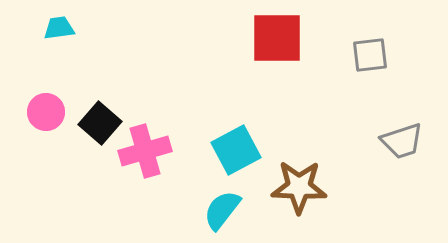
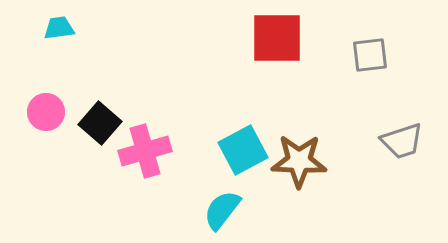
cyan square: moved 7 px right
brown star: moved 26 px up
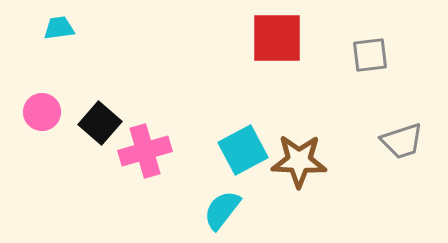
pink circle: moved 4 px left
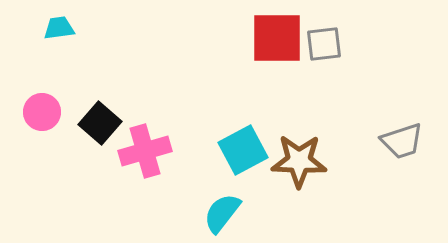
gray square: moved 46 px left, 11 px up
cyan semicircle: moved 3 px down
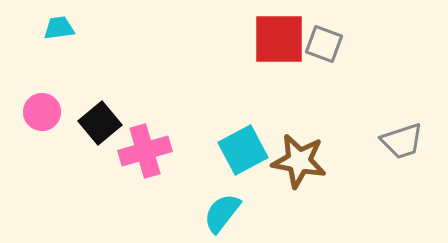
red square: moved 2 px right, 1 px down
gray square: rotated 27 degrees clockwise
black square: rotated 9 degrees clockwise
brown star: rotated 8 degrees clockwise
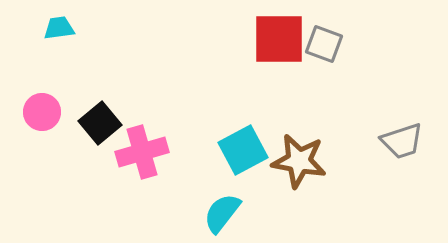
pink cross: moved 3 px left, 1 px down
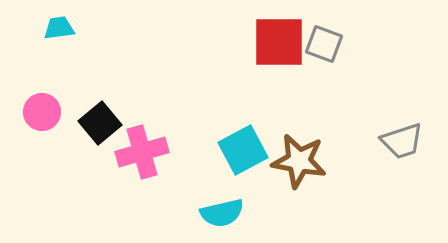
red square: moved 3 px down
cyan semicircle: rotated 141 degrees counterclockwise
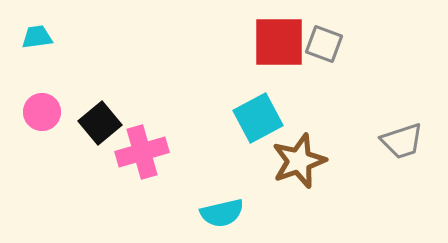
cyan trapezoid: moved 22 px left, 9 px down
cyan square: moved 15 px right, 32 px up
brown star: rotated 30 degrees counterclockwise
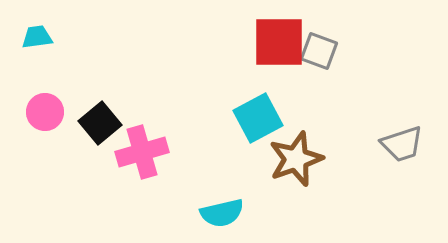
gray square: moved 5 px left, 7 px down
pink circle: moved 3 px right
gray trapezoid: moved 3 px down
brown star: moved 3 px left, 2 px up
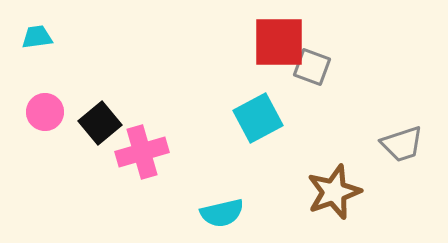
gray square: moved 7 px left, 16 px down
brown star: moved 38 px right, 33 px down
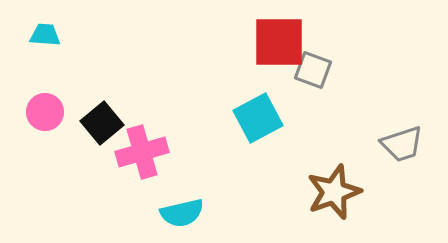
cyan trapezoid: moved 8 px right, 2 px up; rotated 12 degrees clockwise
gray square: moved 1 px right, 3 px down
black square: moved 2 px right
cyan semicircle: moved 40 px left
